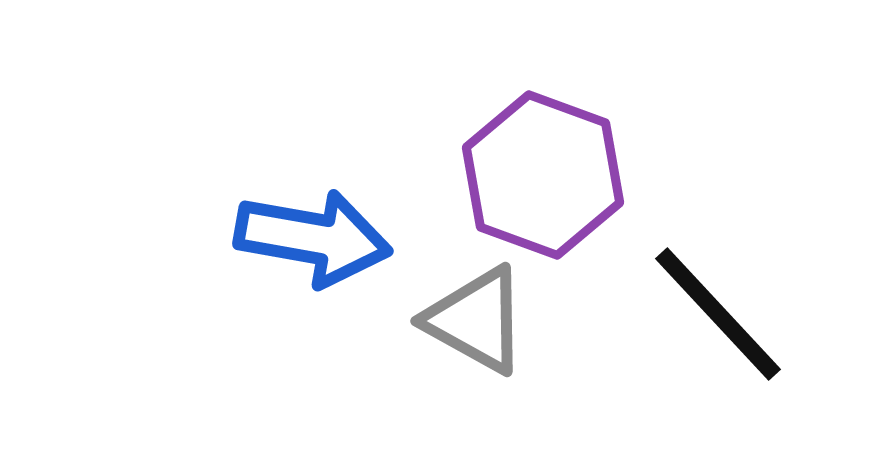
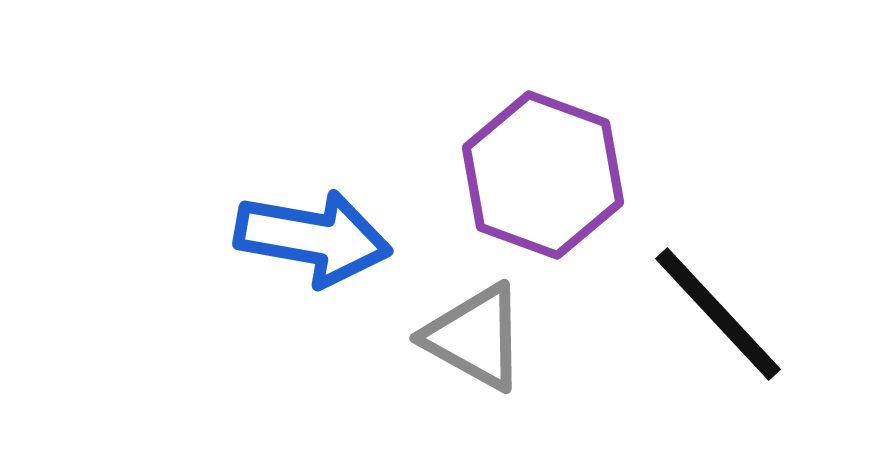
gray triangle: moved 1 px left, 17 px down
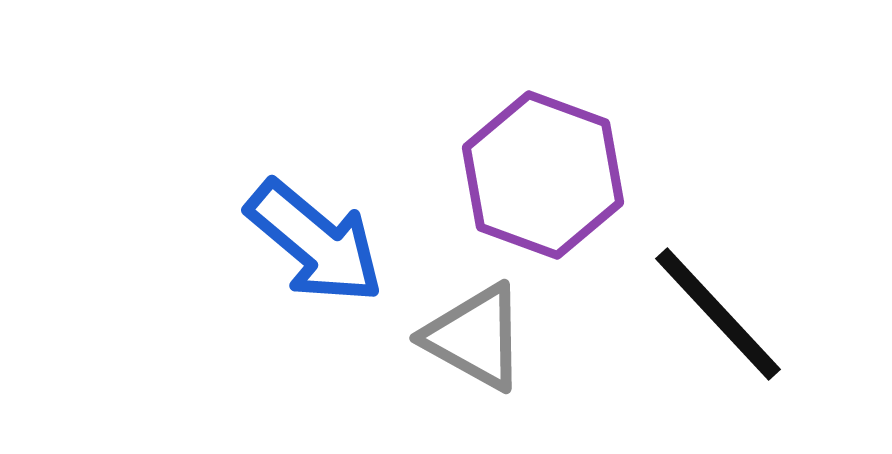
blue arrow: moved 2 px right, 4 px down; rotated 30 degrees clockwise
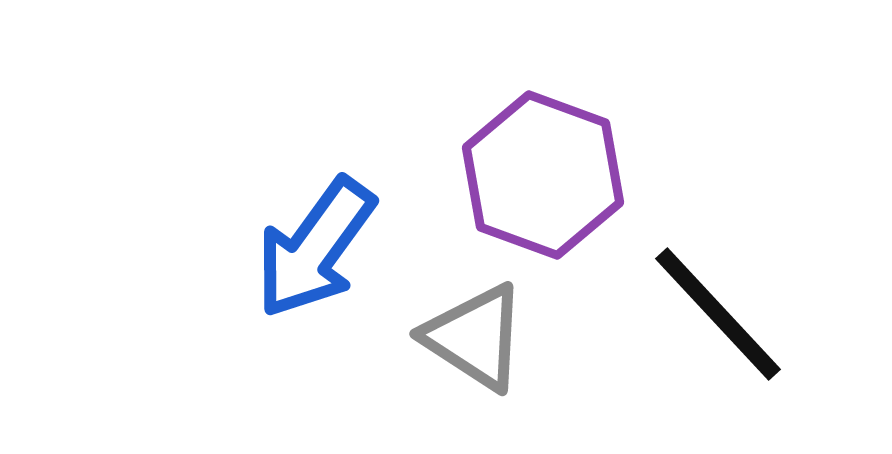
blue arrow: moved 6 px down; rotated 86 degrees clockwise
gray triangle: rotated 4 degrees clockwise
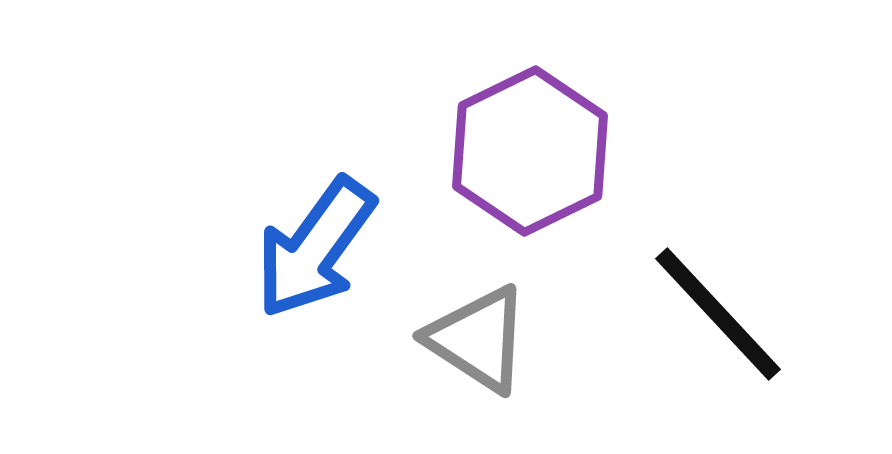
purple hexagon: moved 13 px left, 24 px up; rotated 14 degrees clockwise
gray triangle: moved 3 px right, 2 px down
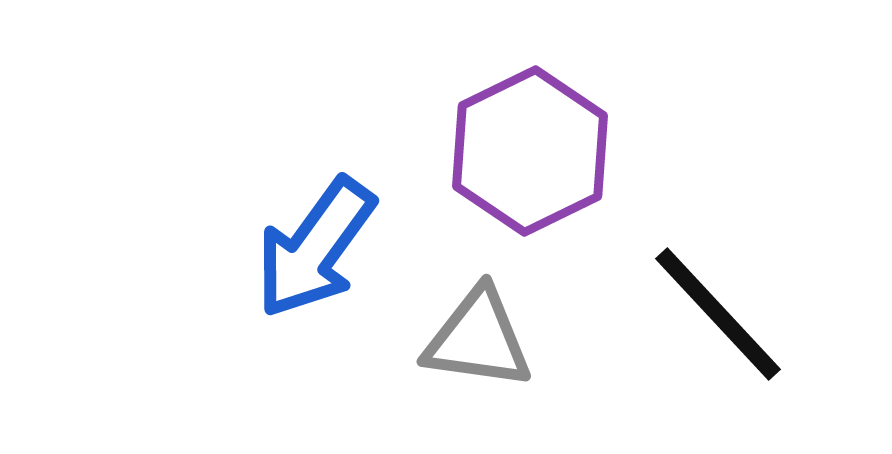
gray triangle: rotated 25 degrees counterclockwise
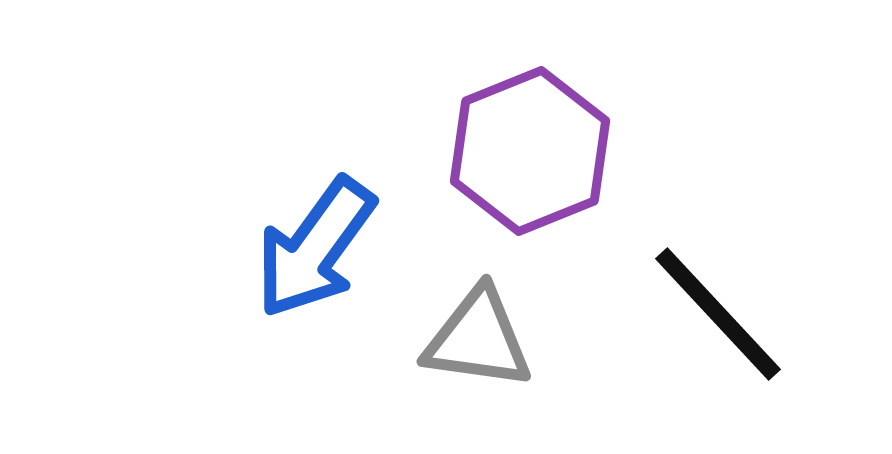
purple hexagon: rotated 4 degrees clockwise
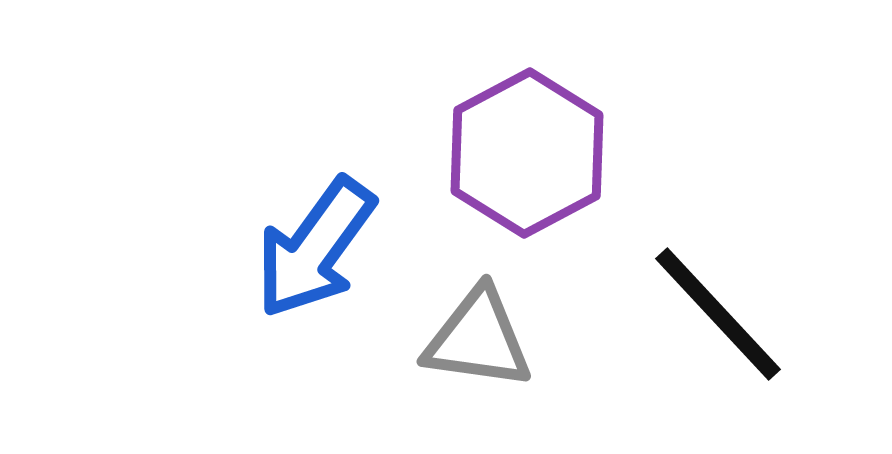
purple hexagon: moved 3 px left, 2 px down; rotated 6 degrees counterclockwise
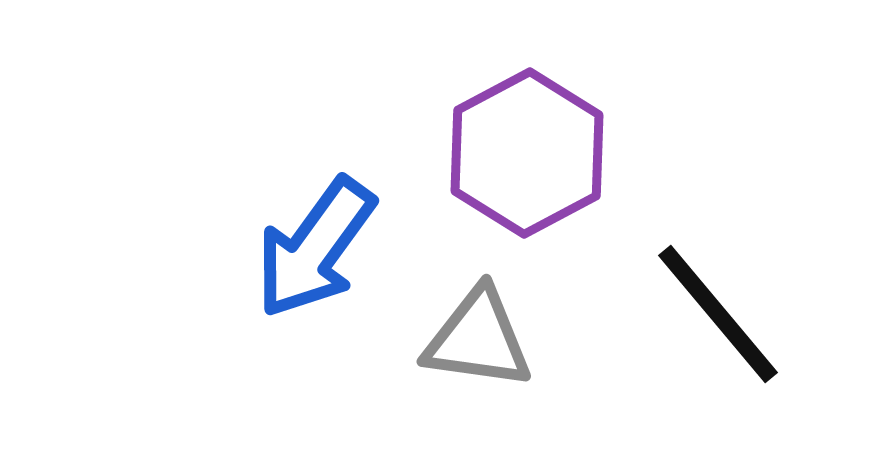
black line: rotated 3 degrees clockwise
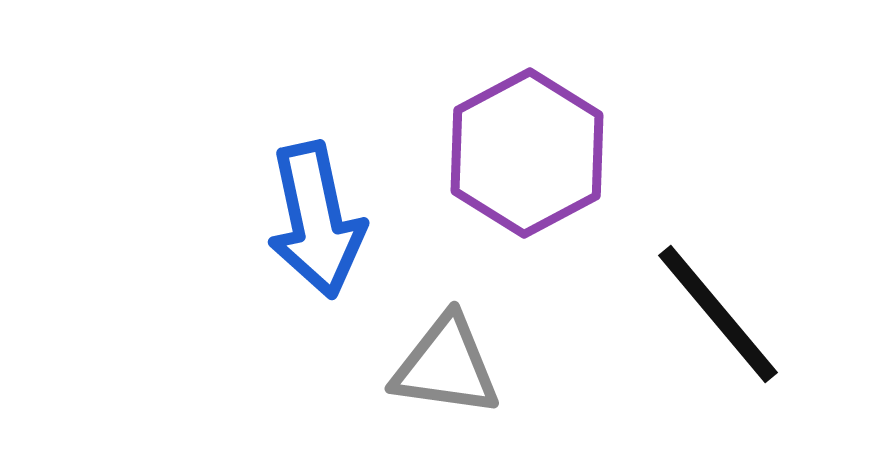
blue arrow: moved 1 px right, 28 px up; rotated 48 degrees counterclockwise
gray triangle: moved 32 px left, 27 px down
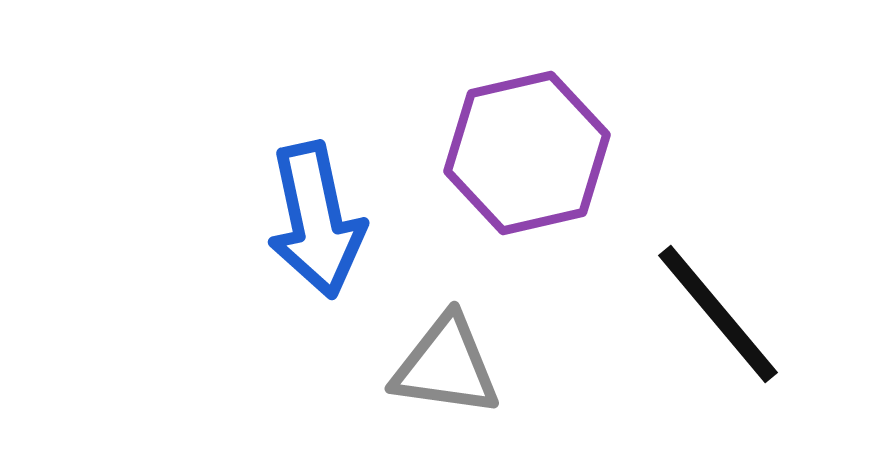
purple hexagon: rotated 15 degrees clockwise
